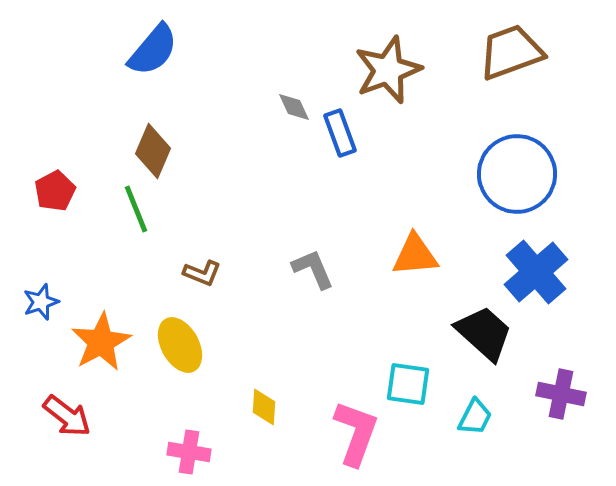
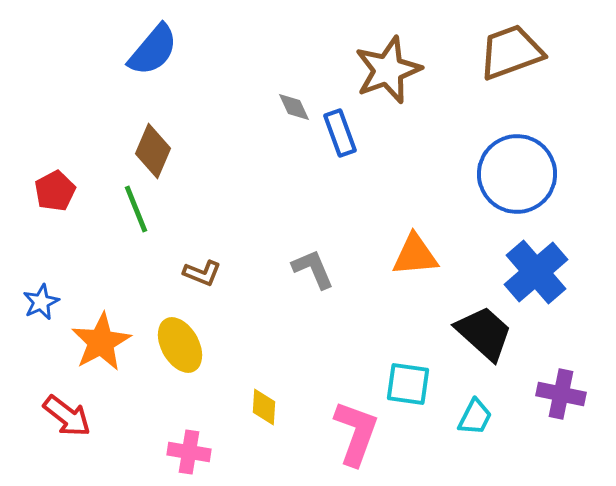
blue star: rotated 6 degrees counterclockwise
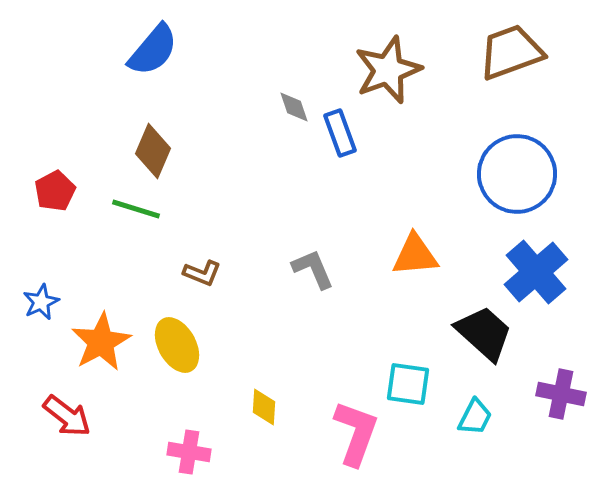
gray diamond: rotated 6 degrees clockwise
green line: rotated 51 degrees counterclockwise
yellow ellipse: moved 3 px left
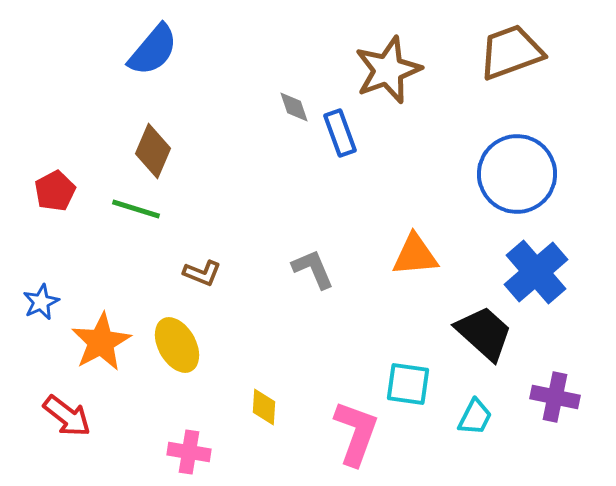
purple cross: moved 6 px left, 3 px down
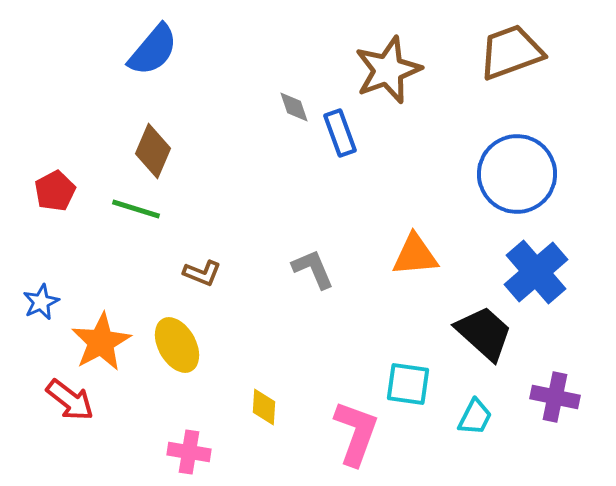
red arrow: moved 3 px right, 16 px up
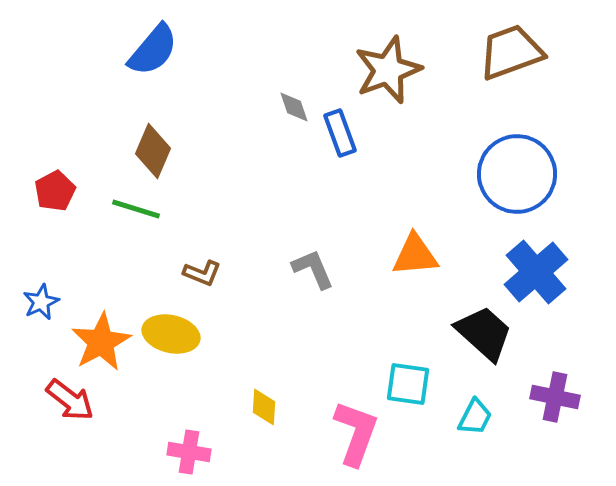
yellow ellipse: moved 6 px left, 11 px up; rotated 48 degrees counterclockwise
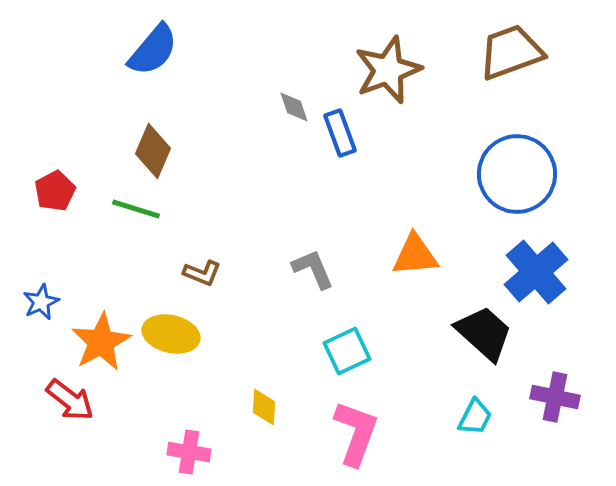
cyan square: moved 61 px left, 33 px up; rotated 33 degrees counterclockwise
